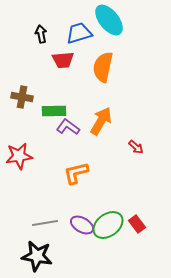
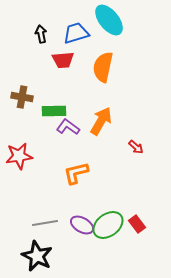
blue trapezoid: moved 3 px left
black star: rotated 16 degrees clockwise
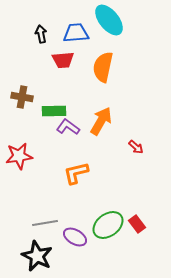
blue trapezoid: rotated 12 degrees clockwise
purple ellipse: moved 7 px left, 12 px down
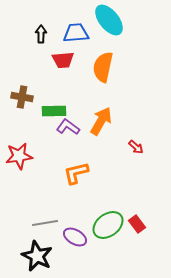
black arrow: rotated 12 degrees clockwise
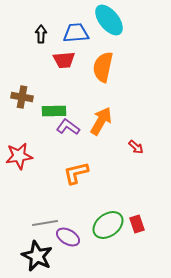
red trapezoid: moved 1 px right
red rectangle: rotated 18 degrees clockwise
purple ellipse: moved 7 px left
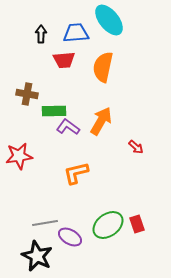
brown cross: moved 5 px right, 3 px up
purple ellipse: moved 2 px right
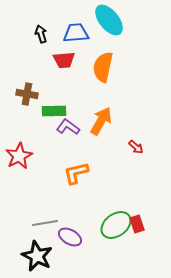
black arrow: rotated 18 degrees counterclockwise
red star: rotated 20 degrees counterclockwise
green ellipse: moved 8 px right
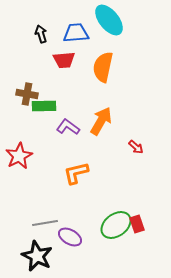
green rectangle: moved 10 px left, 5 px up
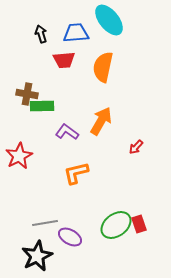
green rectangle: moved 2 px left
purple L-shape: moved 1 px left, 5 px down
red arrow: rotated 91 degrees clockwise
red rectangle: moved 2 px right
black star: rotated 20 degrees clockwise
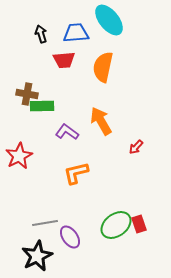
orange arrow: rotated 60 degrees counterclockwise
purple ellipse: rotated 25 degrees clockwise
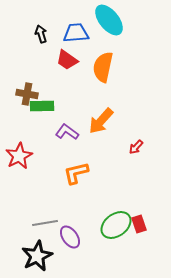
red trapezoid: moved 3 px right; rotated 40 degrees clockwise
orange arrow: rotated 108 degrees counterclockwise
